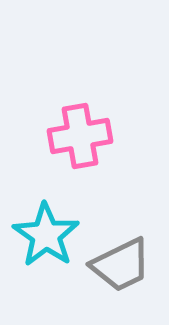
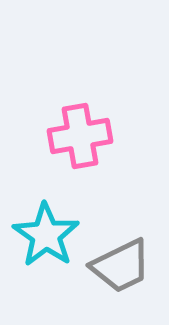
gray trapezoid: moved 1 px down
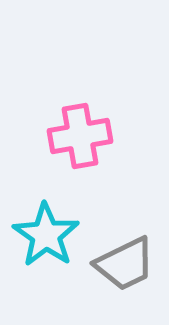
gray trapezoid: moved 4 px right, 2 px up
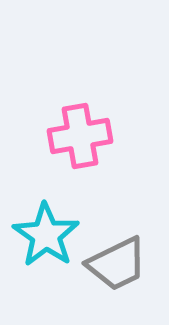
gray trapezoid: moved 8 px left
